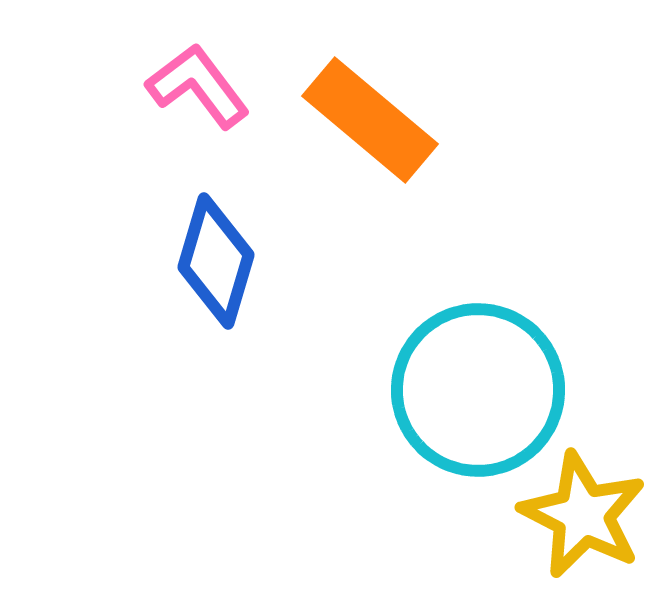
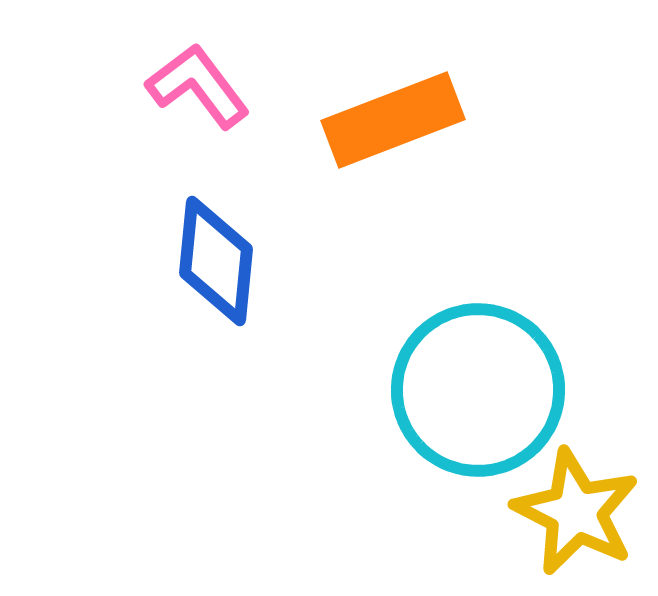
orange rectangle: moved 23 px right; rotated 61 degrees counterclockwise
blue diamond: rotated 11 degrees counterclockwise
yellow star: moved 7 px left, 3 px up
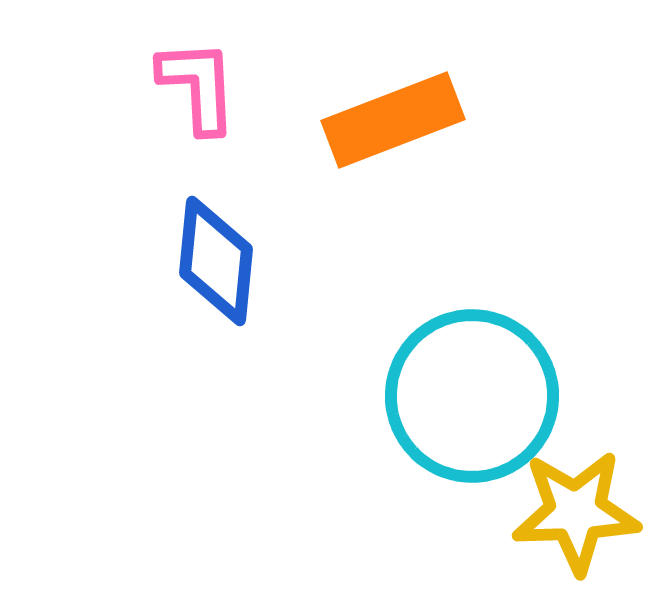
pink L-shape: rotated 34 degrees clockwise
cyan circle: moved 6 px left, 6 px down
yellow star: rotated 29 degrees counterclockwise
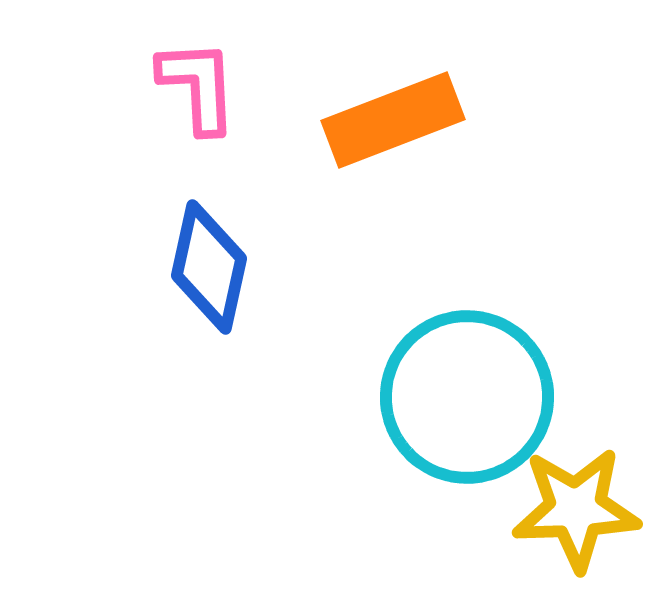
blue diamond: moved 7 px left, 6 px down; rotated 7 degrees clockwise
cyan circle: moved 5 px left, 1 px down
yellow star: moved 3 px up
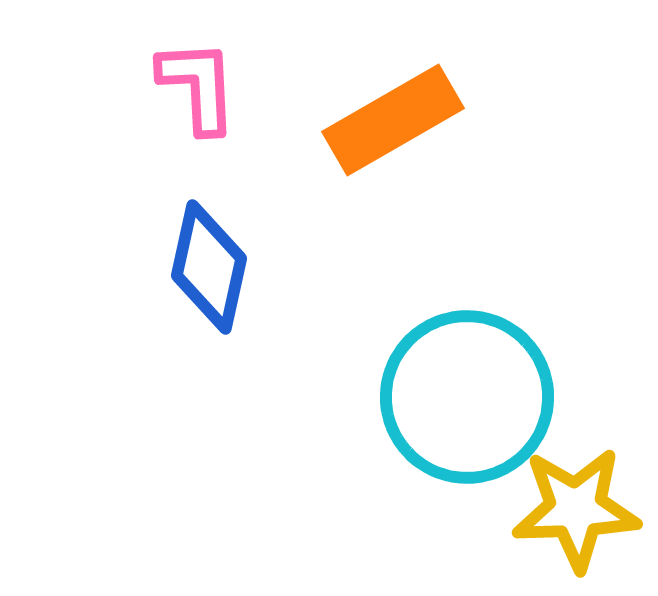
orange rectangle: rotated 9 degrees counterclockwise
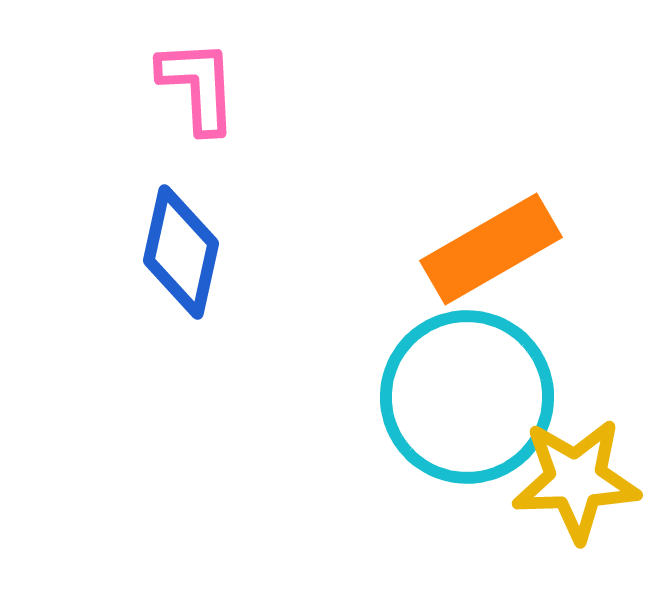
orange rectangle: moved 98 px right, 129 px down
blue diamond: moved 28 px left, 15 px up
yellow star: moved 29 px up
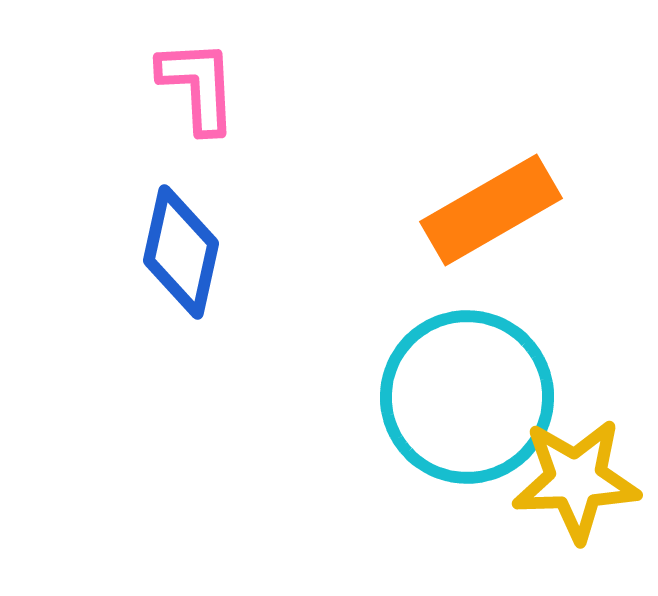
orange rectangle: moved 39 px up
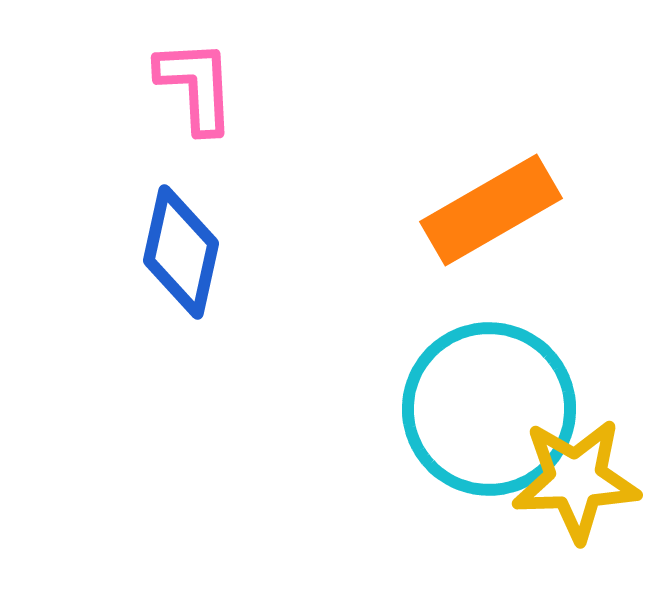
pink L-shape: moved 2 px left
cyan circle: moved 22 px right, 12 px down
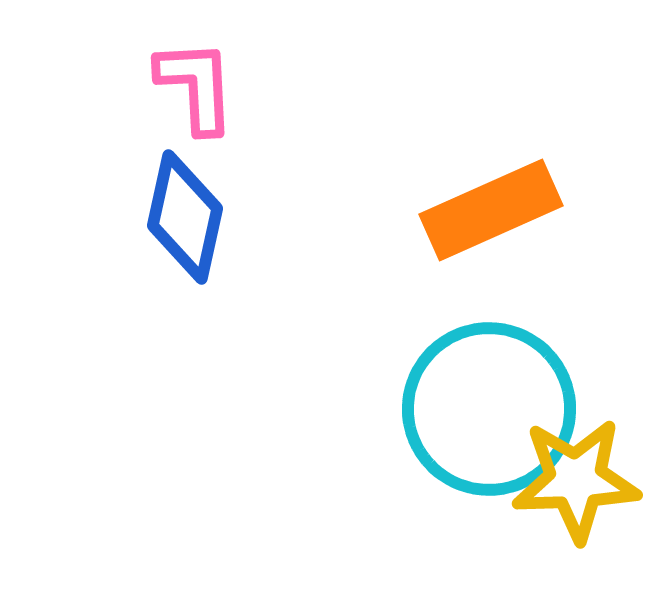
orange rectangle: rotated 6 degrees clockwise
blue diamond: moved 4 px right, 35 px up
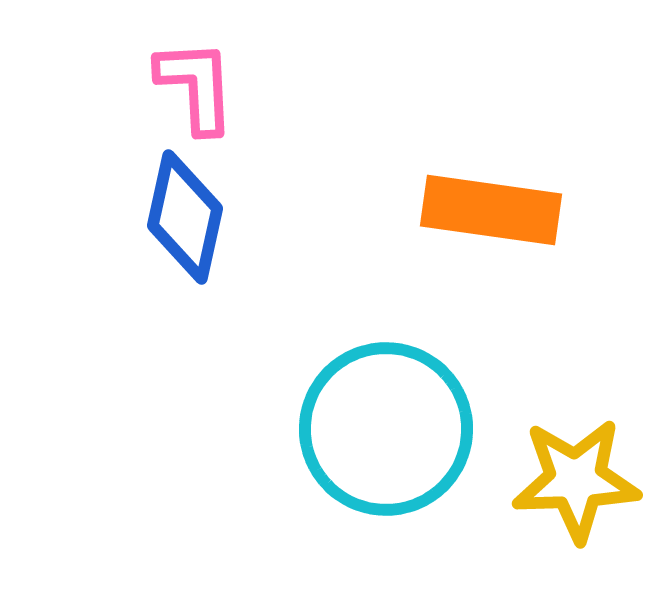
orange rectangle: rotated 32 degrees clockwise
cyan circle: moved 103 px left, 20 px down
